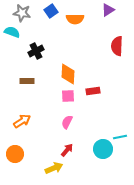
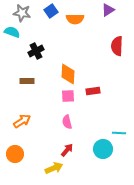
pink semicircle: rotated 40 degrees counterclockwise
cyan line: moved 1 px left, 4 px up; rotated 16 degrees clockwise
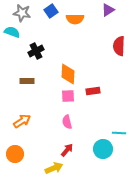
red semicircle: moved 2 px right
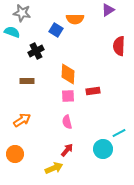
blue square: moved 5 px right, 19 px down; rotated 24 degrees counterclockwise
orange arrow: moved 1 px up
cyan line: rotated 32 degrees counterclockwise
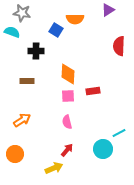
black cross: rotated 28 degrees clockwise
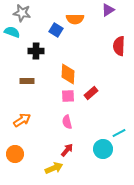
red rectangle: moved 2 px left, 2 px down; rotated 32 degrees counterclockwise
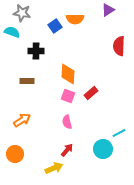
blue square: moved 1 px left, 4 px up; rotated 24 degrees clockwise
pink square: rotated 24 degrees clockwise
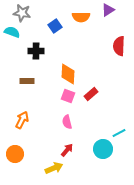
orange semicircle: moved 6 px right, 2 px up
red rectangle: moved 1 px down
orange arrow: rotated 30 degrees counterclockwise
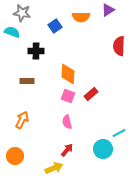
orange circle: moved 2 px down
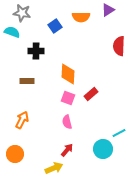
pink square: moved 2 px down
orange circle: moved 2 px up
